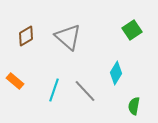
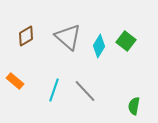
green square: moved 6 px left, 11 px down; rotated 18 degrees counterclockwise
cyan diamond: moved 17 px left, 27 px up
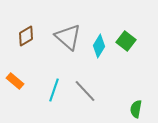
green semicircle: moved 2 px right, 3 px down
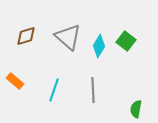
brown diamond: rotated 15 degrees clockwise
gray line: moved 8 px right, 1 px up; rotated 40 degrees clockwise
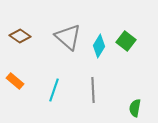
brown diamond: moved 6 px left; rotated 50 degrees clockwise
green semicircle: moved 1 px left, 1 px up
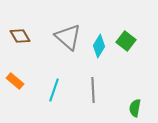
brown diamond: rotated 25 degrees clockwise
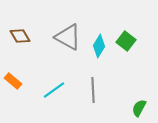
gray triangle: rotated 12 degrees counterclockwise
orange rectangle: moved 2 px left
cyan line: rotated 35 degrees clockwise
green semicircle: moved 4 px right; rotated 18 degrees clockwise
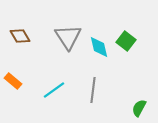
gray triangle: rotated 28 degrees clockwise
cyan diamond: moved 1 px down; rotated 45 degrees counterclockwise
gray line: rotated 10 degrees clockwise
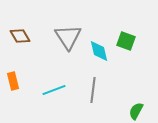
green square: rotated 18 degrees counterclockwise
cyan diamond: moved 4 px down
orange rectangle: rotated 36 degrees clockwise
cyan line: rotated 15 degrees clockwise
green semicircle: moved 3 px left, 3 px down
